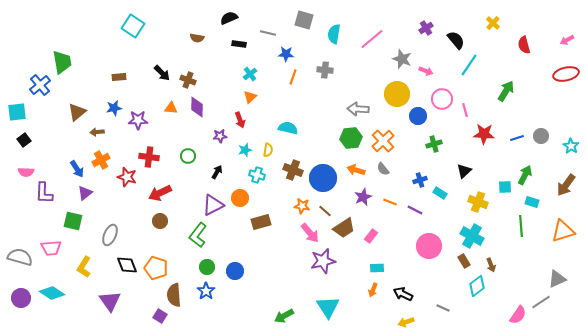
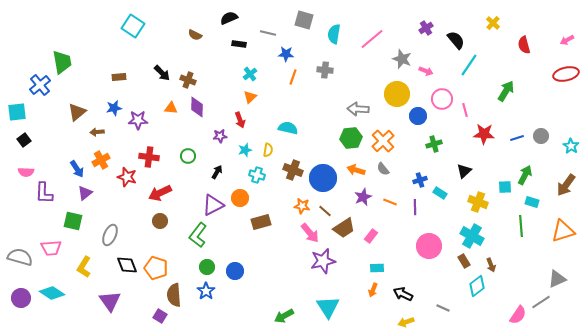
brown semicircle at (197, 38): moved 2 px left, 3 px up; rotated 16 degrees clockwise
purple line at (415, 210): moved 3 px up; rotated 63 degrees clockwise
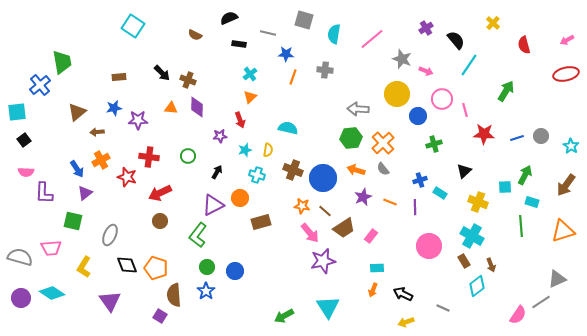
orange cross at (383, 141): moved 2 px down
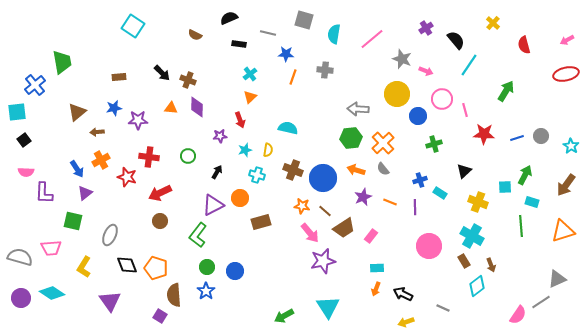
blue cross at (40, 85): moved 5 px left
orange arrow at (373, 290): moved 3 px right, 1 px up
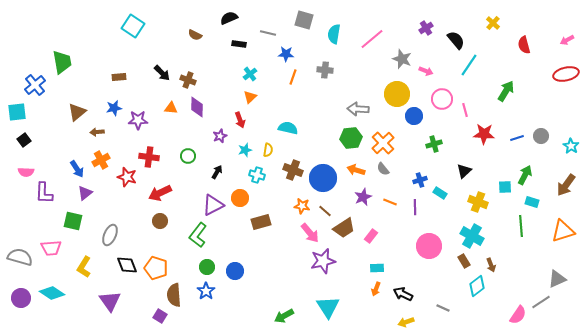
blue circle at (418, 116): moved 4 px left
purple star at (220, 136): rotated 16 degrees counterclockwise
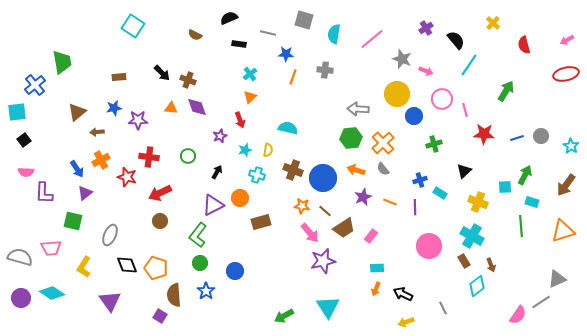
purple diamond at (197, 107): rotated 20 degrees counterclockwise
green circle at (207, 267): moved 7 px left, 4 px up
gray line at (443, 308): rotated 40 degrees clockwise
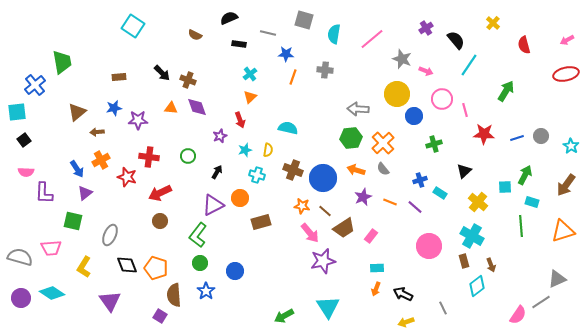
yellow cross at (478, 202): rotated 18 degrees clockwise
purple line at (415, 207): rotated 49 degrees counterclockwise
brown rectangle at (464, 261): rotated 16 degrees clockwise
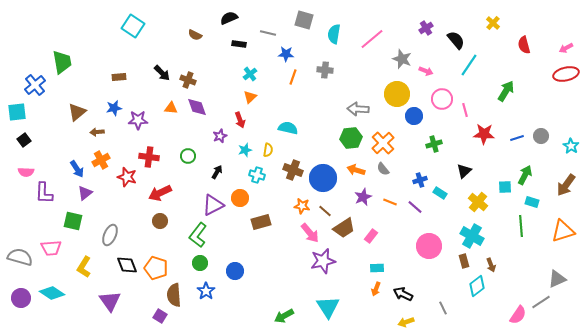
pink arrow at (567, 40): moved 1 px left, 8 px down
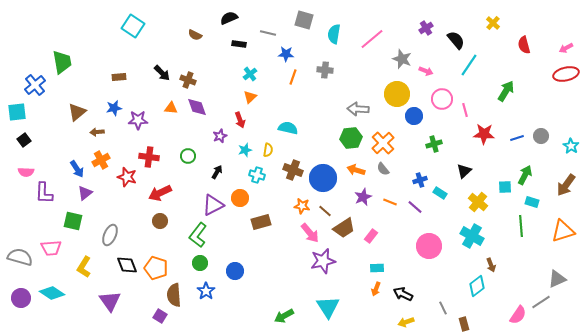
brown rectangle at (464, 261): moved 63 px down
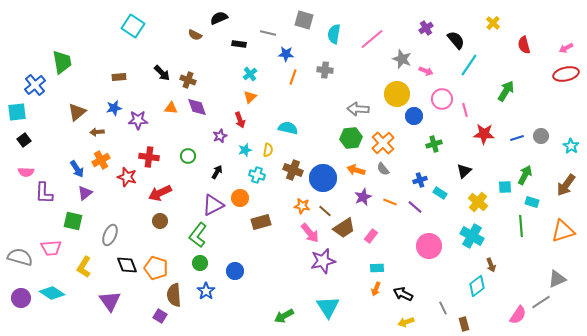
black semicircle at (229, 18): moved 10 px left
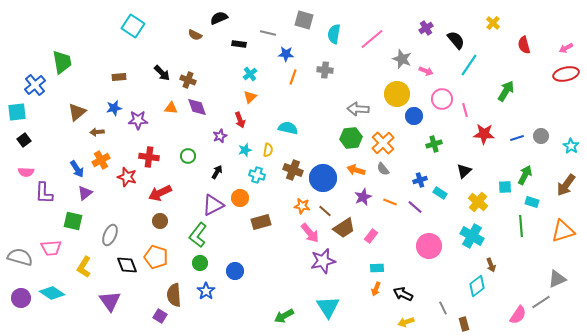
orange pentagon at (156, 268): moved 11 px up
